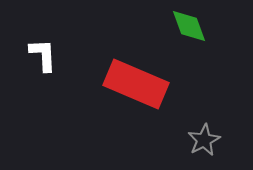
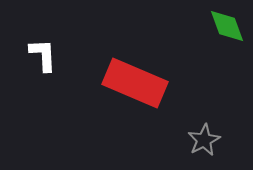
green diamond: moved 38 px right
red rectangle: moved 1 px left, 1 px up
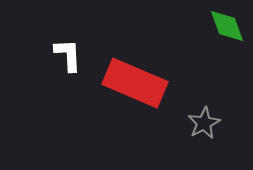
white L-shape: moved 25 px right
gray star: moved 17 px up
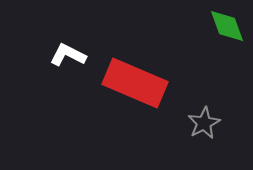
white L-shape: rotated 60 degrees counterclockwise
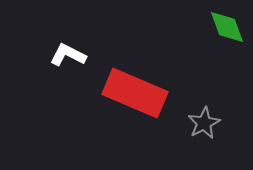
green diamond: moved 1 px down
red rectangle: moved 10 px down
